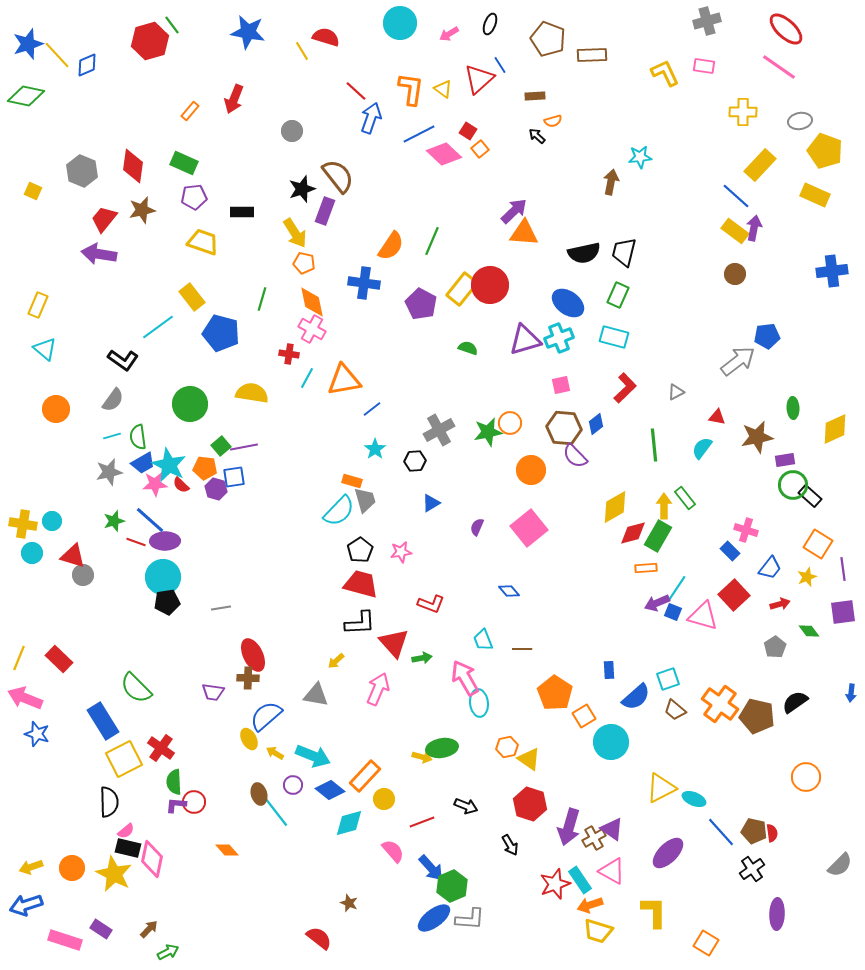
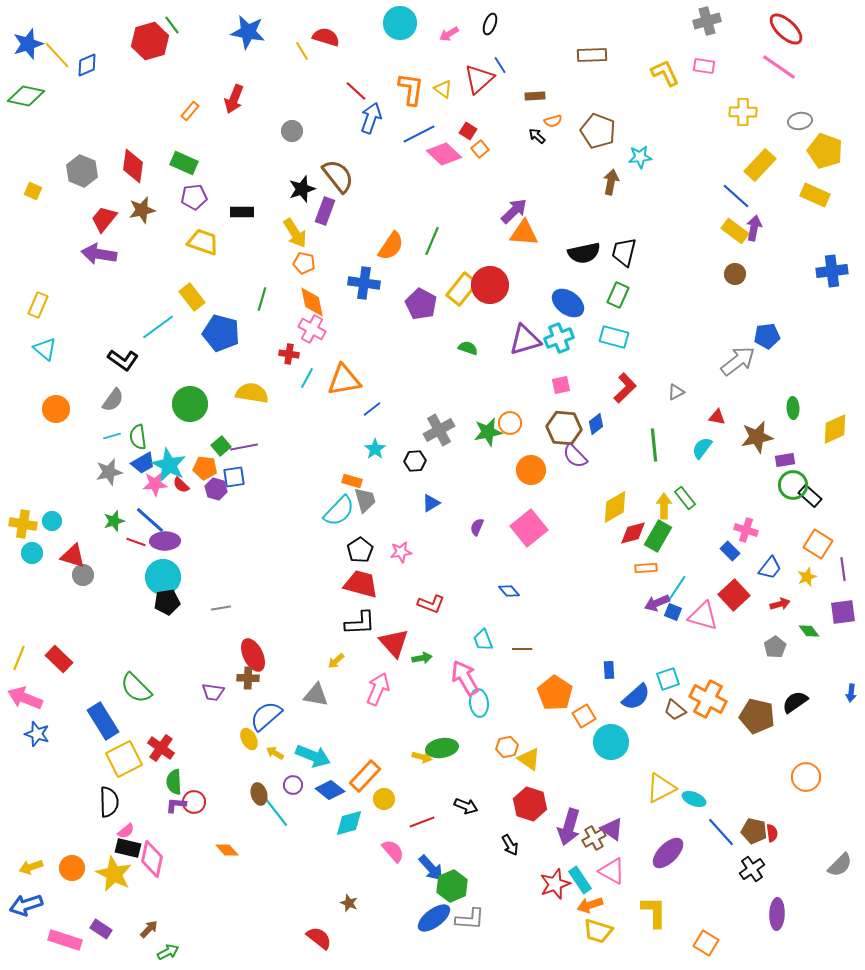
brown pentagon at (548, 39): moved 50 px right, 92 px down
orange cross at (720, 704): moved 12 px left, 5 px up; rotated 9 degrees counterclockwise
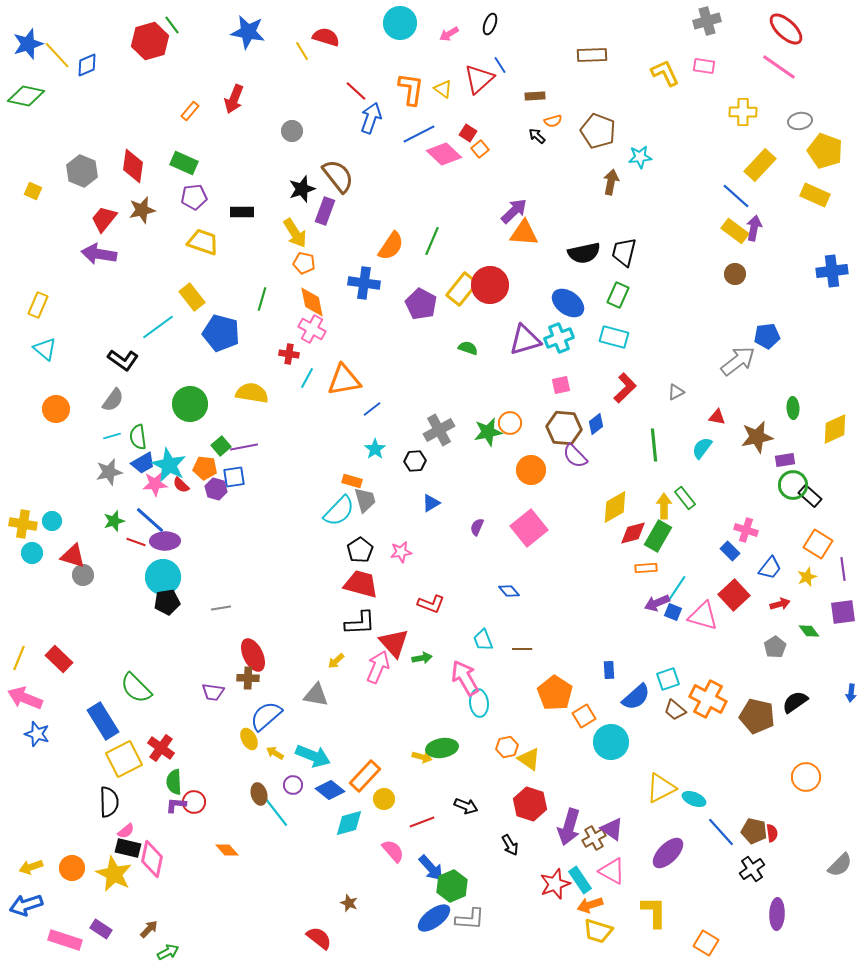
red square at (468, 131): moved 2 px down
pink arrow at (378, 689): moved 22 px up
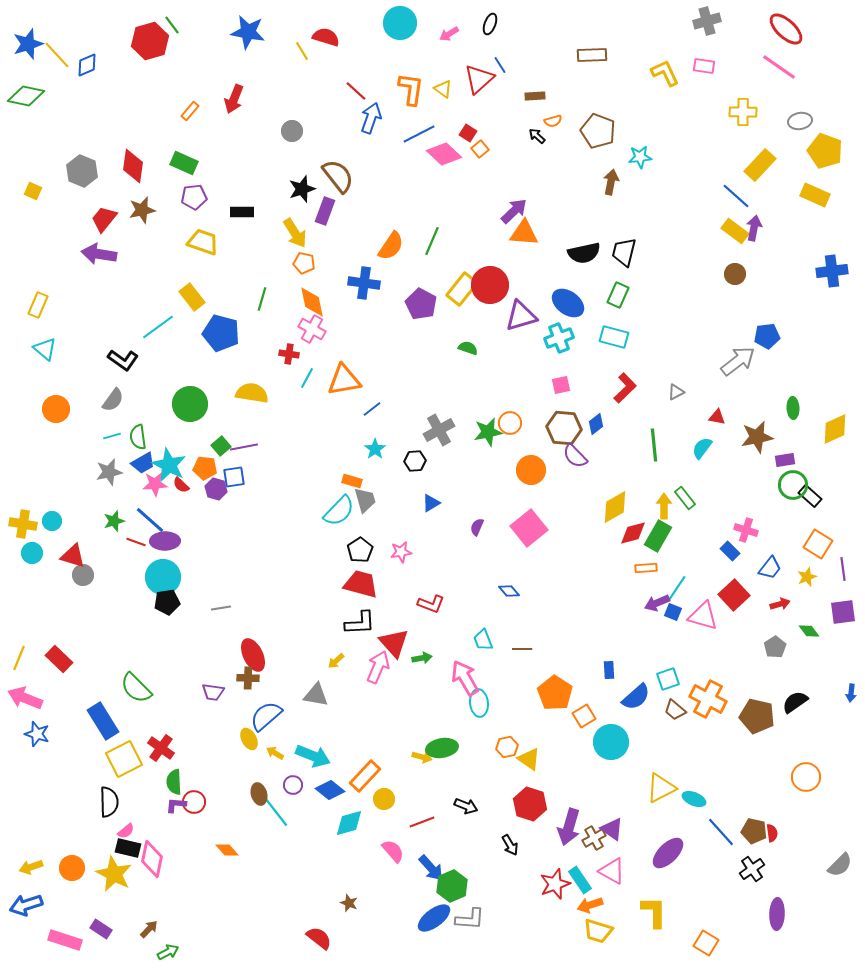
purple triangle at (525, 340): moved 4 px left, 24 px up
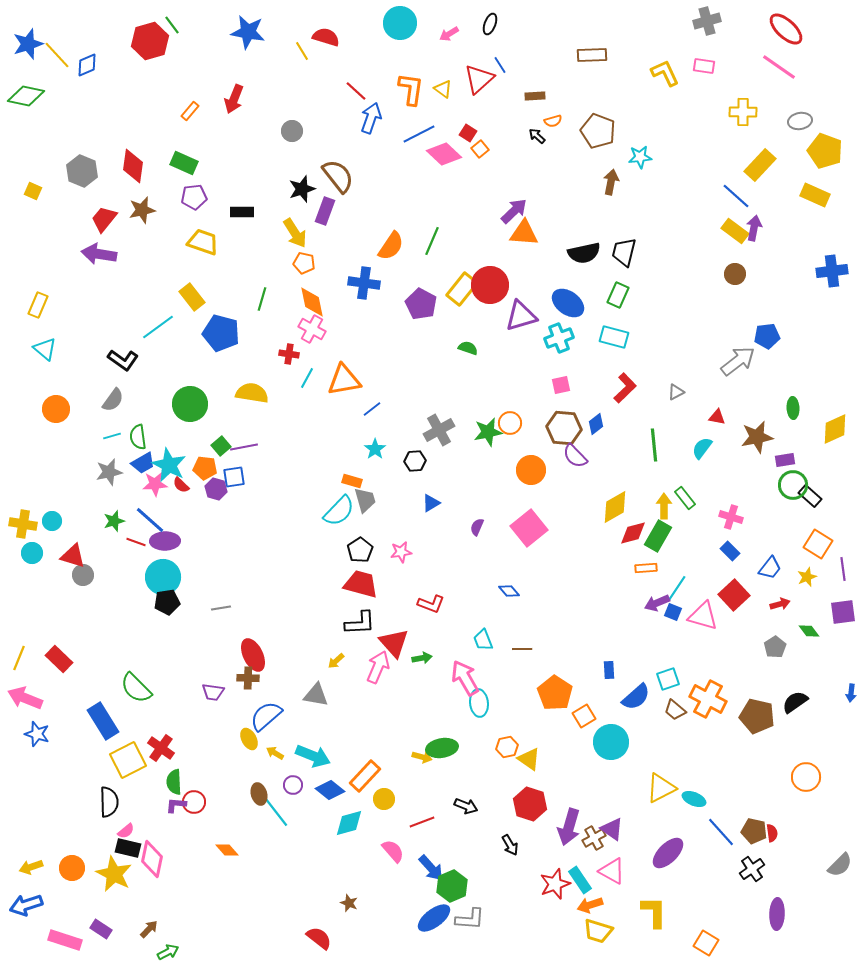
pink cross at (746, 530): moved 15 px left, 13 px up
yellow square at (124, 759): moved 4 px right, 1 px down
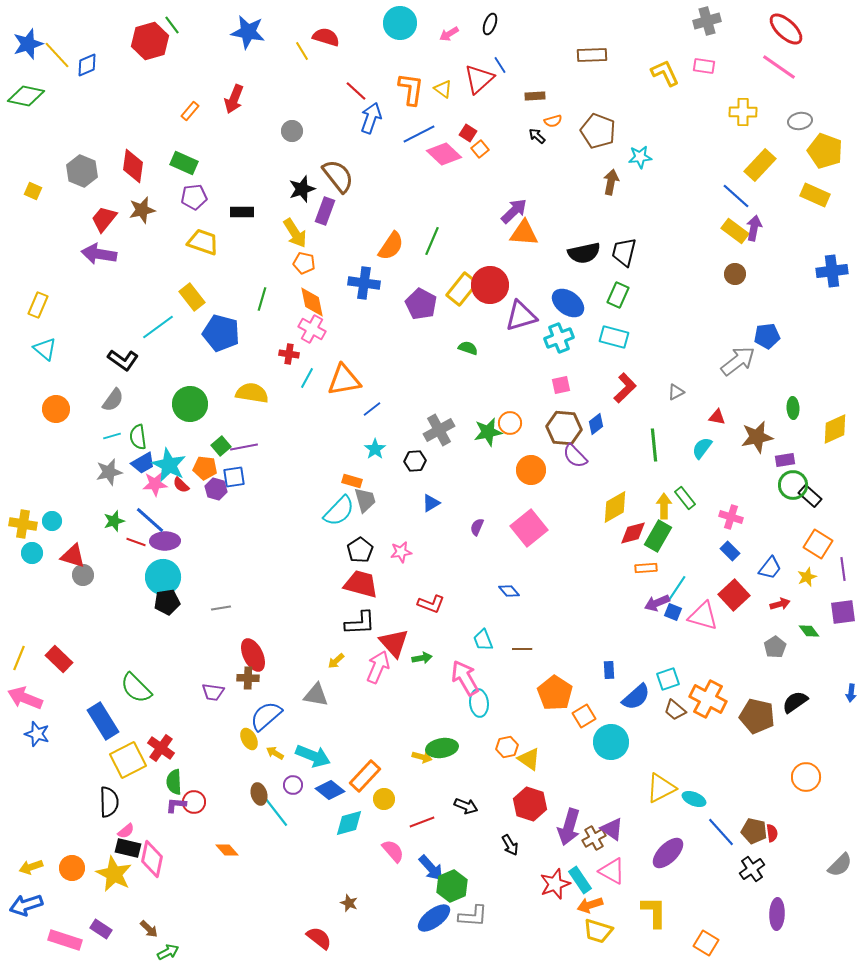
gray L-shape at (470, 919): moved 3 px right, 3 px up
brown arrow at (149, 929): rotated 90 degrees clockwise
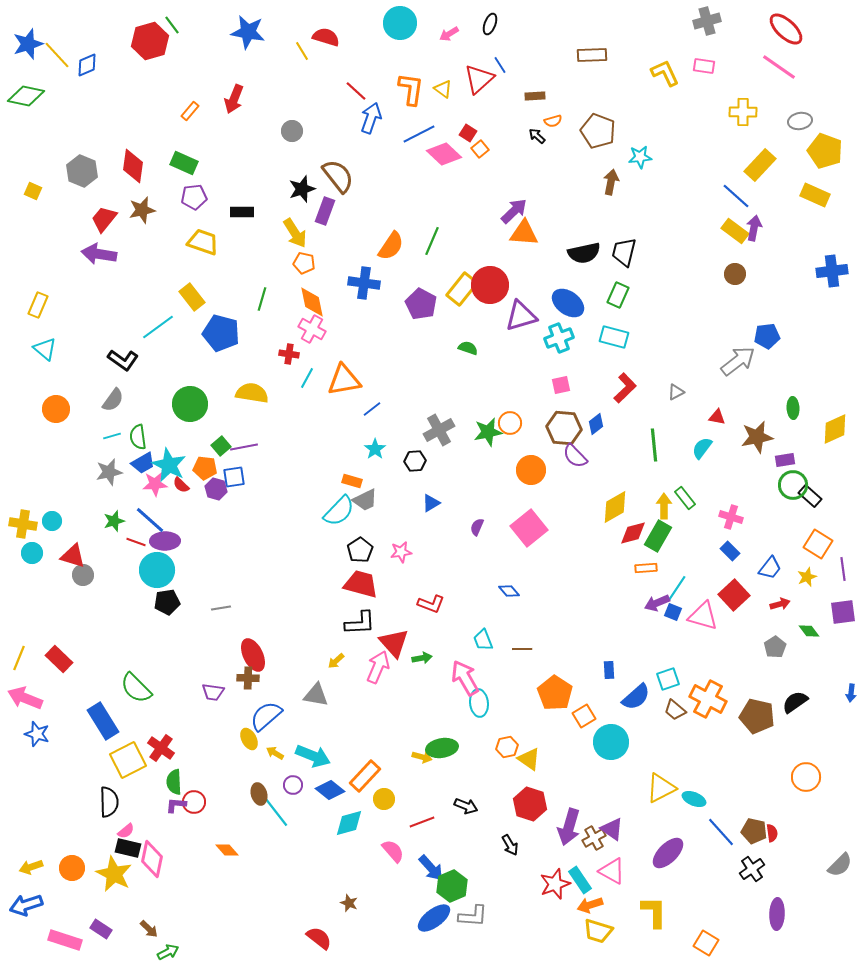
gray trapezoid at (365, 500): rotated 80 degrees clockwise
cyan circle at (163, 577): moved 6 px left, 7 px up
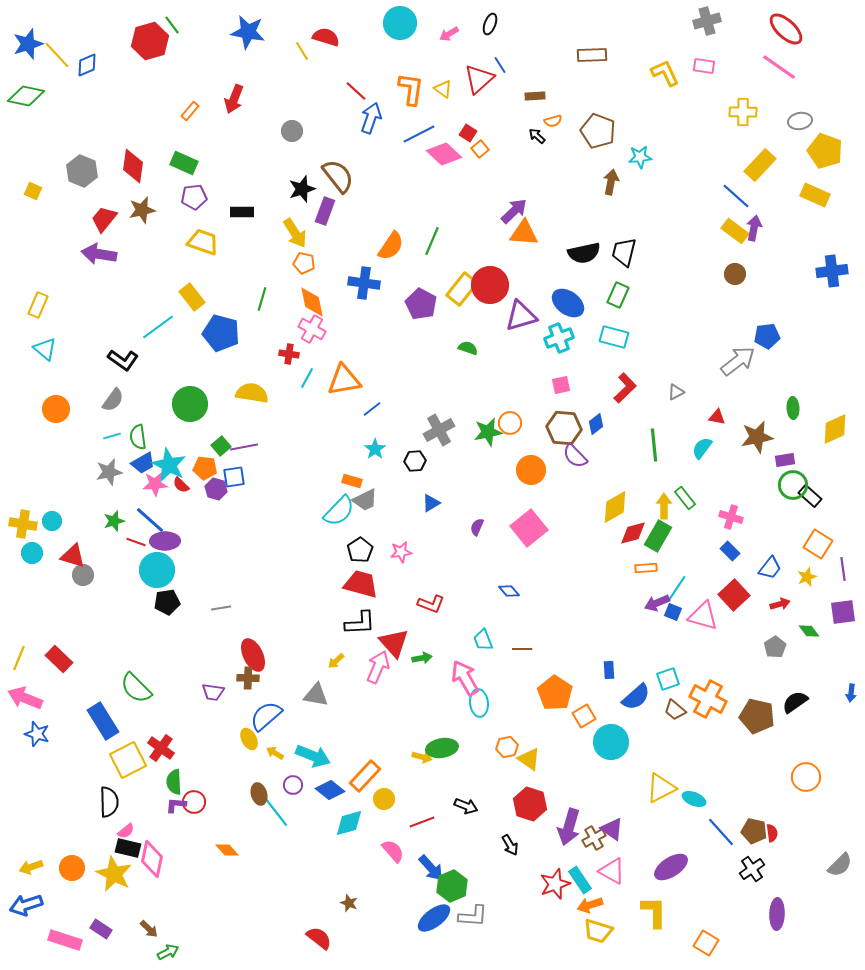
purple ellipse at (668, 853): moved 3 px right, 14 px down; rotated 12 degrees clockwise
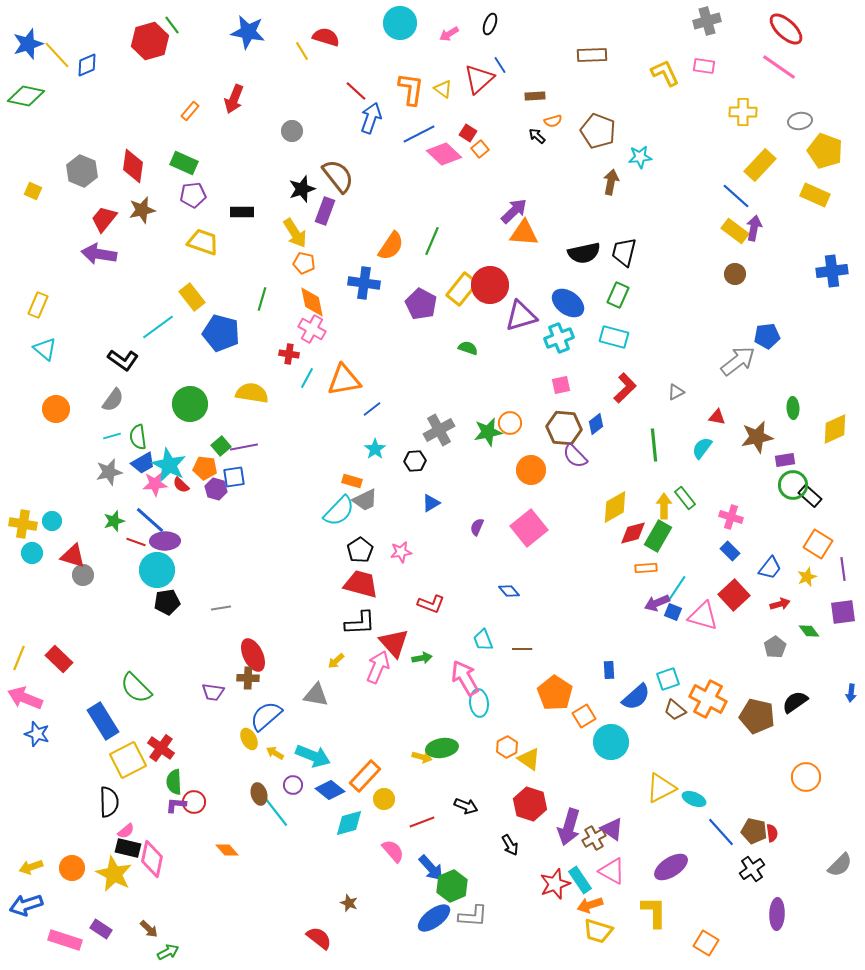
purple pentagon at (194, 197): moved 1 px left, 2 px up
orange hexagon at (507, 747): rotated 15 degrees counterclockwise
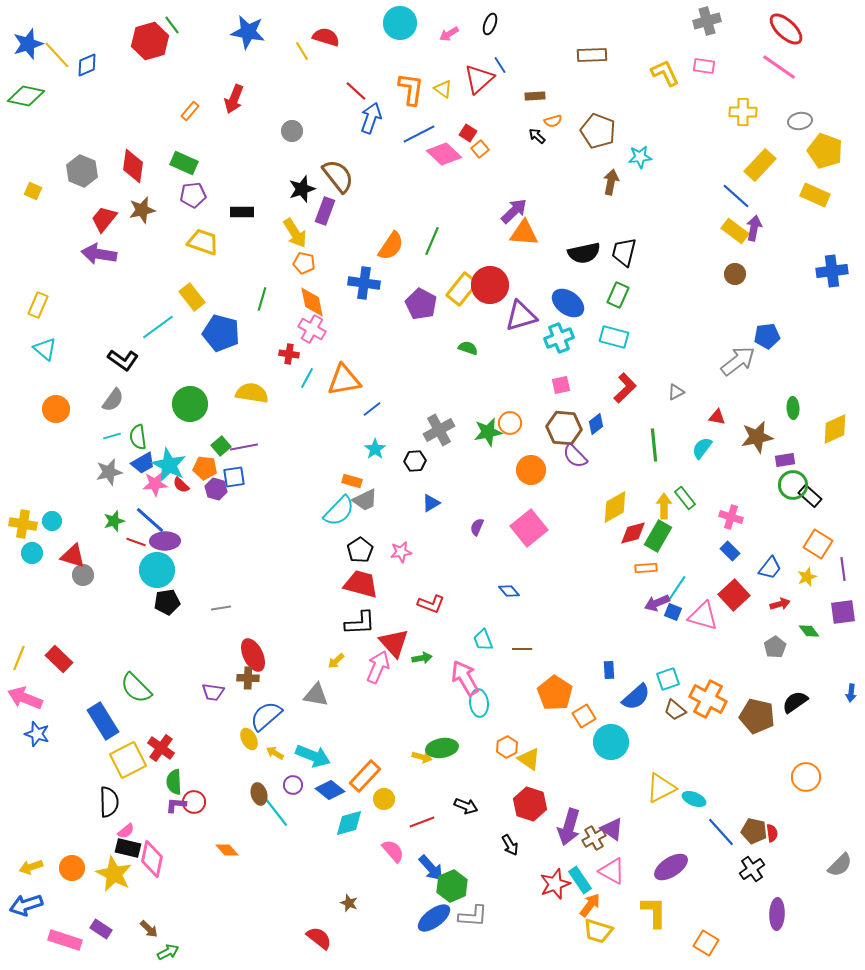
orange arrow at (590, 905): rotated 145 degrees clockwise
